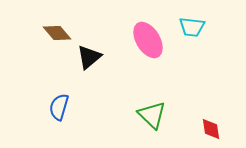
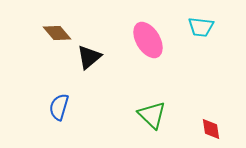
cyan trapezoid: moved 9 px right
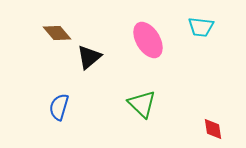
green triangle: moved 10 px left, 11 px up
red diamond: moved 2 px right
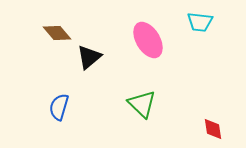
cyan trapezoid: moved 1 px left, 5 px up
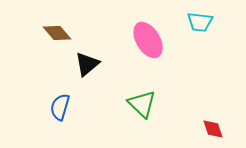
black triangle: moved 2 px left, 7 px down
blue semicircle: moved 1 px right
red diamond: rotated 10 degrees counterclockwise
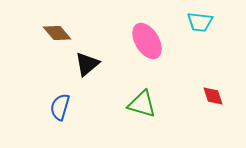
pink ellipse: moved 1 px left, 1 px down
green triangle: rotated 28 degrees counterclockwise
red diamond: moved 33 px up
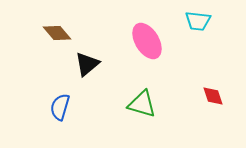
cyan trapezoid: moved 2 px left, 1 px up
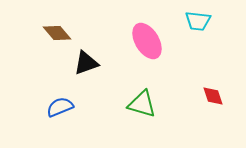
black triangle: moved 1 px left, 1 px up; rotated 20 degrees clockwise
blue semicircle: rotated 52 degrees clockwise
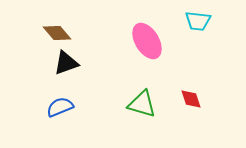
black triangle: moved 20 px left
red diamond: moved 22 px left, 3 px down
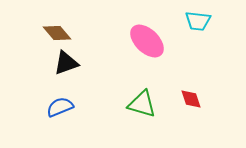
pink ellipse: rotated 15 degrees counterclockwise
